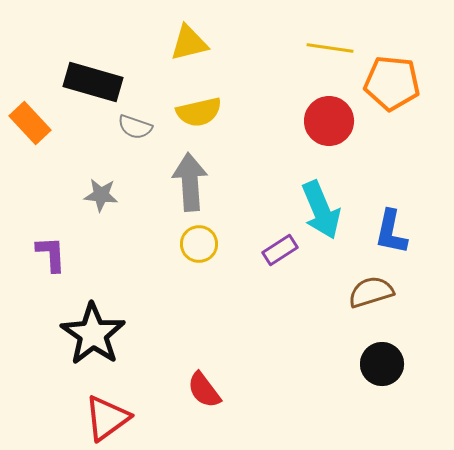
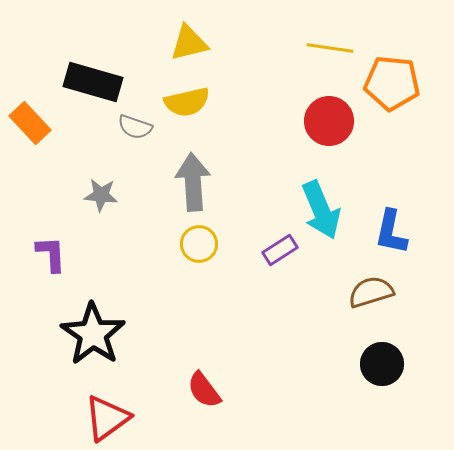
yellow semicircle: moved 12 px left, 10 px up
gray arrow: moved 3 px right
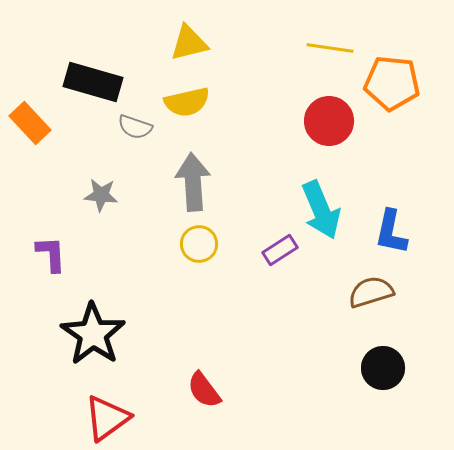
black circle: moved 1 px right, 4 px down
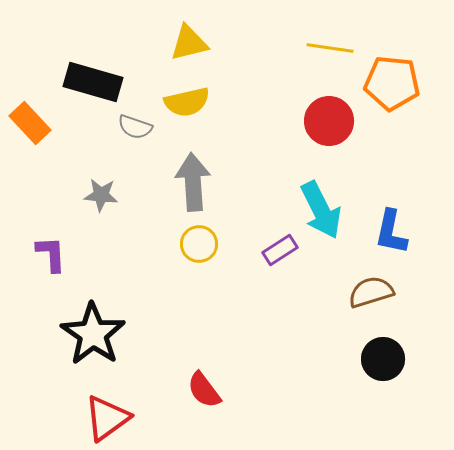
cyan arrow: rotated 4 degrees counterclockwise
black circle: moved 9 px up
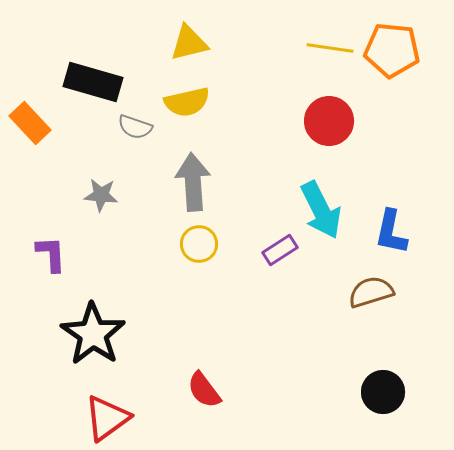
orange pentagon: moved 33 px up
black circle: moved 33 px down
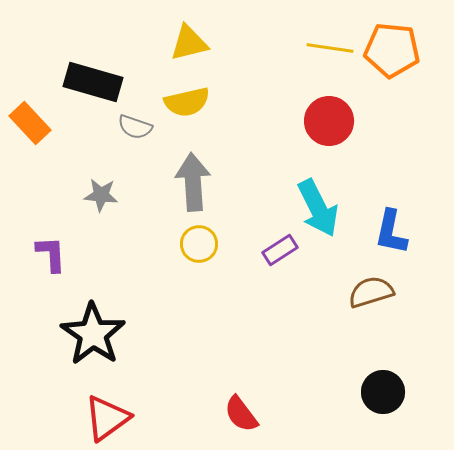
cyan arrow: moved 3 px left, 2 px up
red semicircle: moved 37 px right, 24 px down
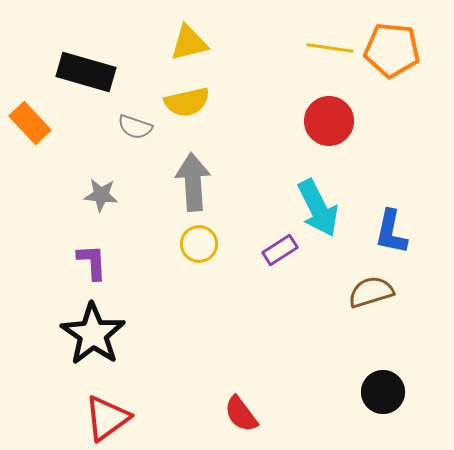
black rectangle: moved 7 px left, 10 px up
purple L-shape: moved 41 px right, 8 px down
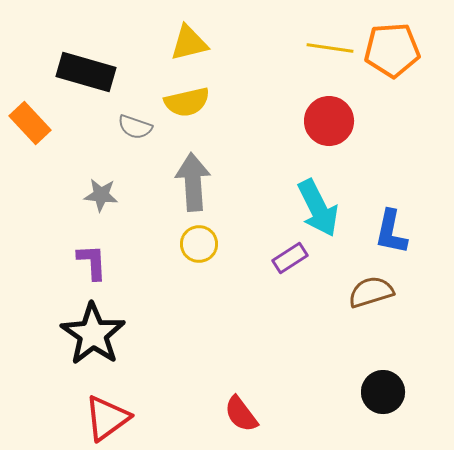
orange pentagon: rotated 10 degrees counterclockwise
purple rectangle: moved 10 px right, 8 px down
